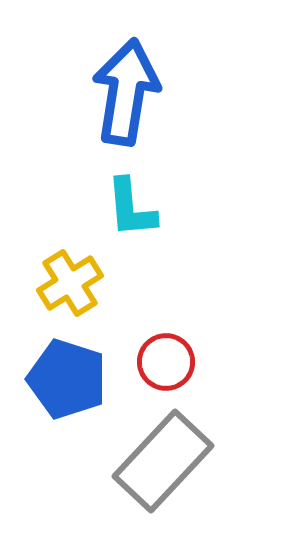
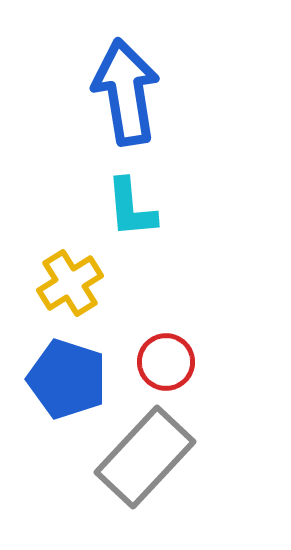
blue arrow: rotated 18 degrees counterclockwise
gray rectangle: moved 18 px left, 4 px up
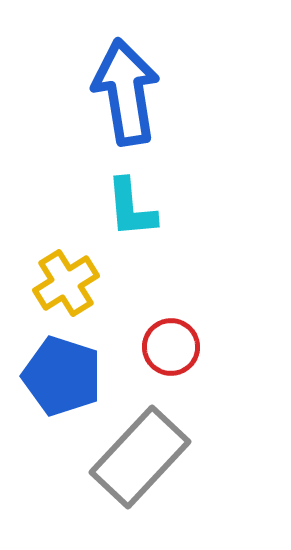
yellow cross: moved 4 px left
red circle: moved 5 px right, 15 px up
blue pentagon: moved 5 px left, 3 px up
gray rectangle: moved 5 px left
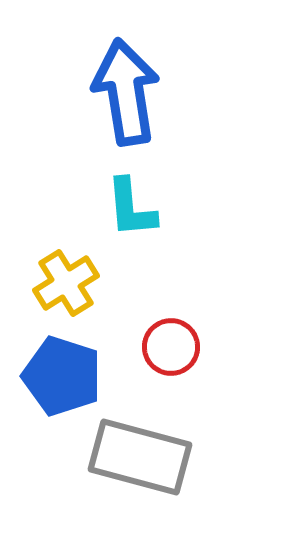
gray rectangle: rotated 62 degrees clockwise
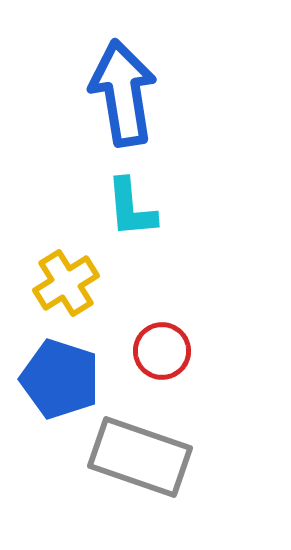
blue arrow: moved 3 px left, 1 px down
red circle: moved 9 px left, 4 px down
blue pentagon: moved 2 px left, 3 px down
gray rectangle: rotated 4 degrees clockwise
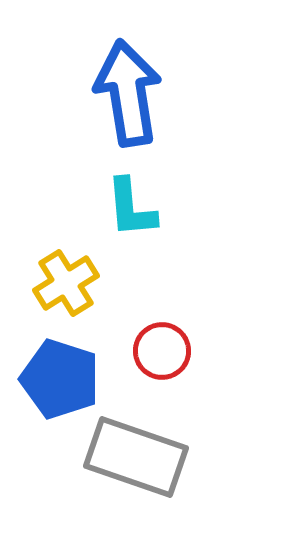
blue arrow: moved 5 px right
gray rectangle: moved 4 px left
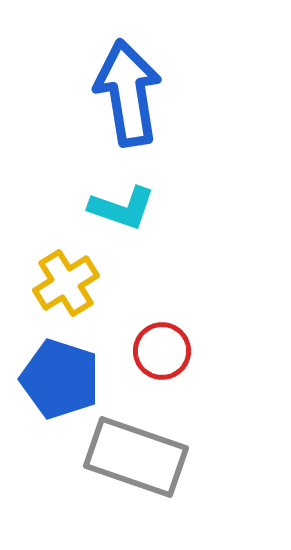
cyan L-shape: moved 9 px left; rotated 66 degrees counterclockwise
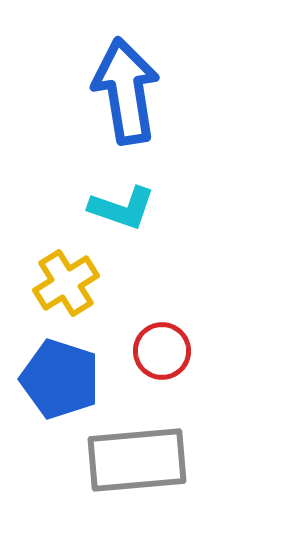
blue arrow: moved 2 px left, 2 px up
gray rectangle: moved 1 px right, 3 px down; rotated 24 degrees counterclockwise
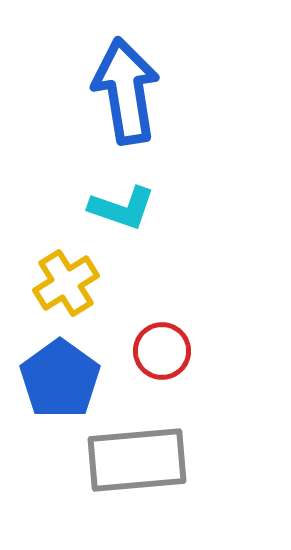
blue pentagon: rotated 18 degrees clockwise
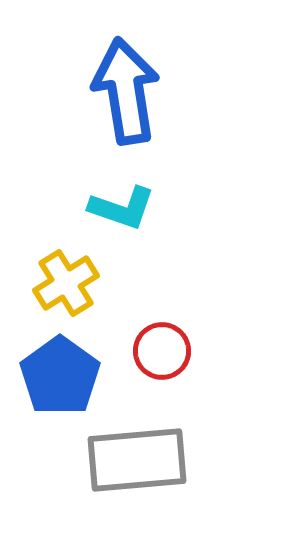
blue pentagon: moved 3 px up
